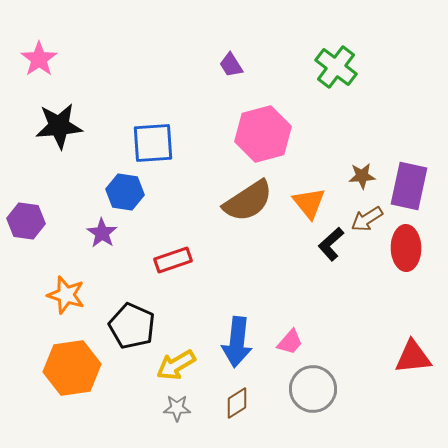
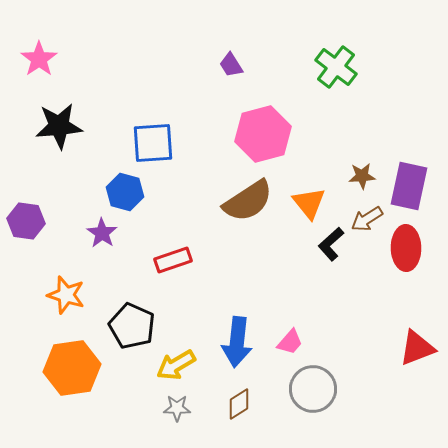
blue hexagon: rotated 6 degrees clockwise
red triangle: moved 4 px right, 9 px up; rotated 15 degrees counterclockwise
brown diamond: moved 2 px right, 1 px down
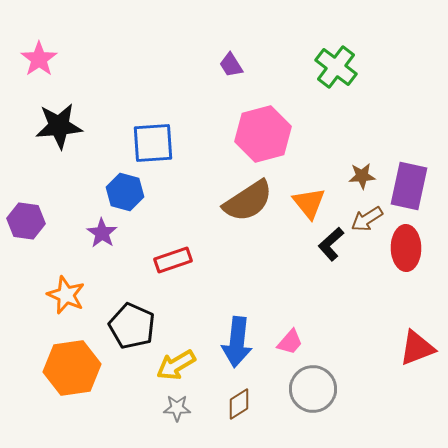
orange star: rotated 6 degrees clockwise
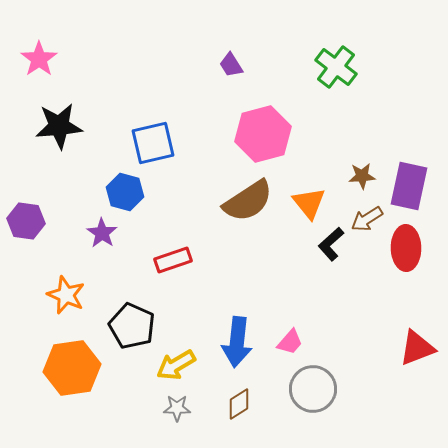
blue square: rotated 9 degrees counterclockwise
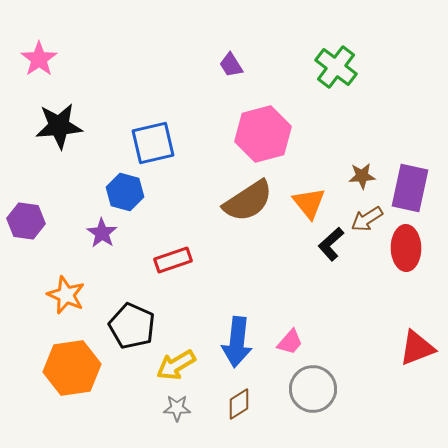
purple rectangle: moved 1 px right, 2 px down
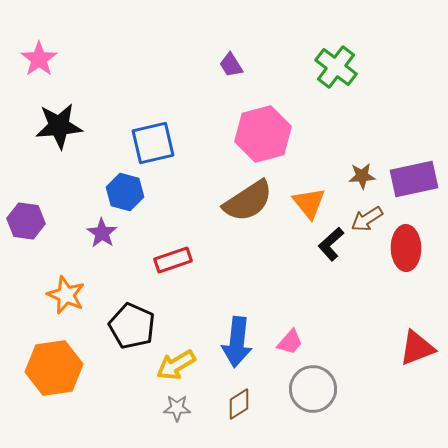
purple rectangle: moved 4 px right, 9 px up; rotated 66 degrees clockwise
orange hexagon: moved 18 px left
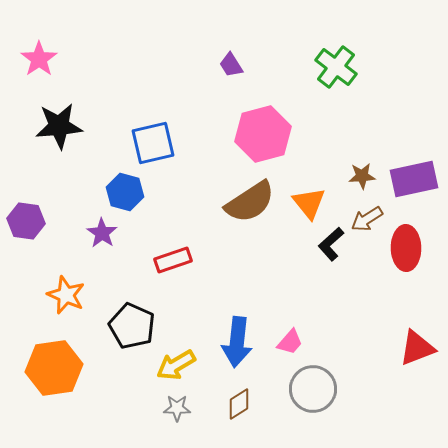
brown semicircle: moved 2 px right, 1 px down
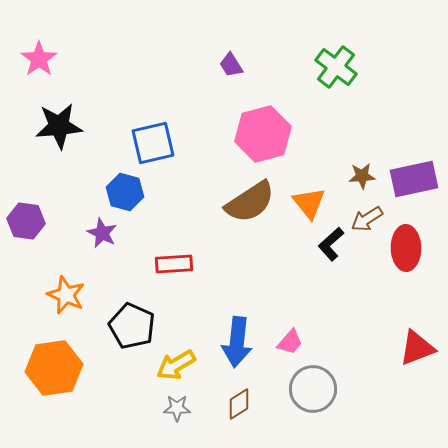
purple star: rotated 8 degrees counterclockwise
red rectangle: moved 1 px right, 4 px down; rotated 15 degrees clockwise
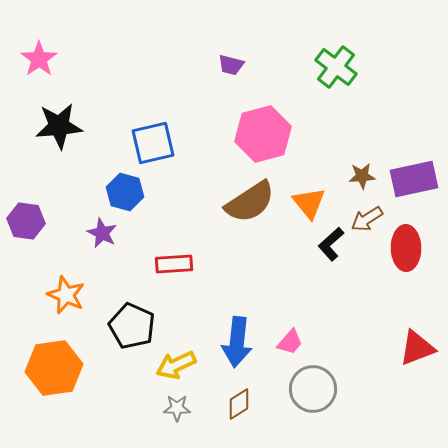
purple trapezoid: rotated 44 degrees counterclockwise
yellow arrow: rotated 6 degrees clockwise
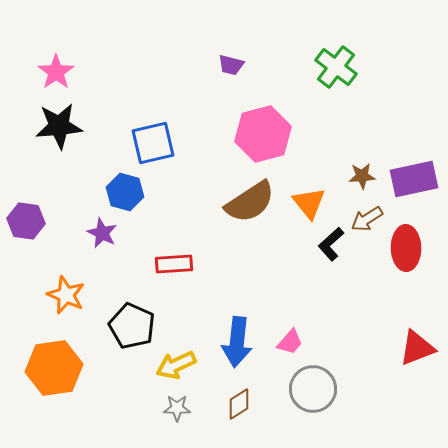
pink star: moved 17 px right, 13 px down
